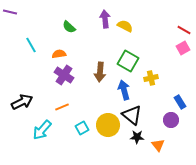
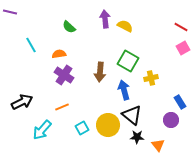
red line: moved 3 px left, 3 px up
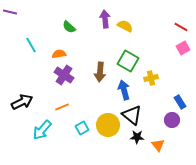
purple circle: moved 1 px right
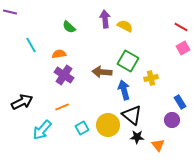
brown arrow: moved 2 px right; rotated 90 degrees clockwise
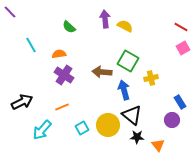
purple line: rotated 32 degrees clockwise
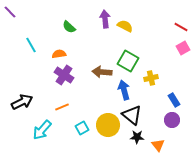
blue rectangle: moved 6 px left, 2 px up
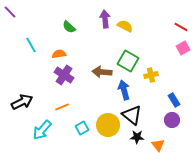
yellow cross: moved 3 px up
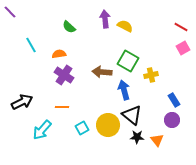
orange line: rotated 24 degrees clockwise
orange triangle: moved 1 px left, 5 px up
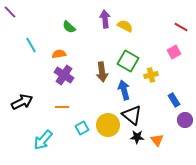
pink square: moved 9 px left, 4 px down
brown arrow: rotated 102 degrees counterclockwise
purple circle: moved 13 px right
cyan arrow: moved 1 px right, 10 px down
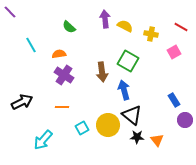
yellow cross: moved 41 px up; rotated 24 degrees clockwise
